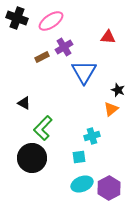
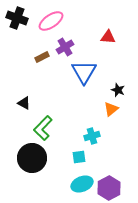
purple cross: moved 1 px right
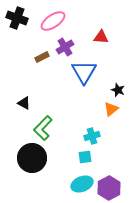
pink ellipse: moved 2 px right
red triangle: moved 7 px left
cyan square: moved 6 px right
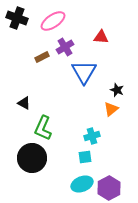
black star: moved 1 px left
green L-shape: rotated 20 degrees counterclockwise
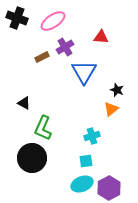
cyan square: moved 1 px right, 4 px down
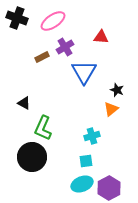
black circle: moved 1 px up
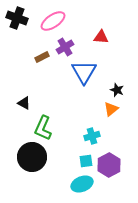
purple hexagon: moved 23 px up
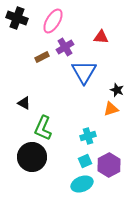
pink ellipse: rotated 25 degrees counterclockwise
orange triangle: rotated 21 degrees clockwise
cyan cross: moved 4 px left
cyan square: moved 1 px left; rotated 16 degrees counterclockwise
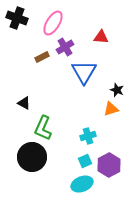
pink ellipse: moved 2 px down
